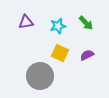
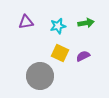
green arrow: rotated 56 degrees counterclockwise
purple semicircle: moved 4 px left, 1 px down
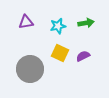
gray circle: moved 10 px left, 7 px up
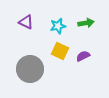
purple triangle: rotated 35 degrees clockwise
yellow square: moved 2 px up
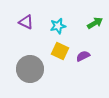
green arrow: moved 9 px right; rotated 21 degrees counterclockwise
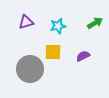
purple triangle: rotated 42 degrees counterclockwise
yellow square: moved 7 px left, 1 px down; rotated 24 degrees counterclockwise
